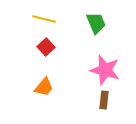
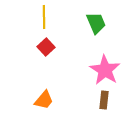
yellow line: moved 2 px up; rotated 75 degrees clockwise
pink star: rotated 16 degrees clockwise
orange trapezoid: moved 13 px down
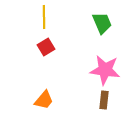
green trapezoid: moved 6 px right
red square: rotated 12 degrees clockwise
pink star: rotated 24 degrees counterclockwise
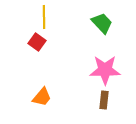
green trapezoid: rotated 20 degrees counterclockwise
red square: moved 9 px left, 5 px up; rotated 24 degrees counterclockwise
pink star: rotated 8 degrees counterclockwise
orange trapezoid: moved 2 px left, 3 px up
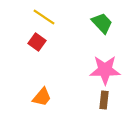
yellow line: rotated 55 degrees counterclockwise
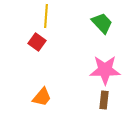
yellow line: moved 2 px right, 1 px up; rotated 60 degrees clockwise
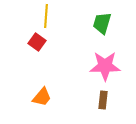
green trapezoid: rotated 120 degrees counterclockwise
pink star: moved 4 px up
brown rectangle: moved 1 px left
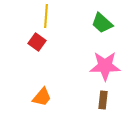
green trapezoid: rotated 65 degrees counterclockwise
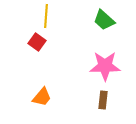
green trapezoid: moved 2 px right, 3 px up
